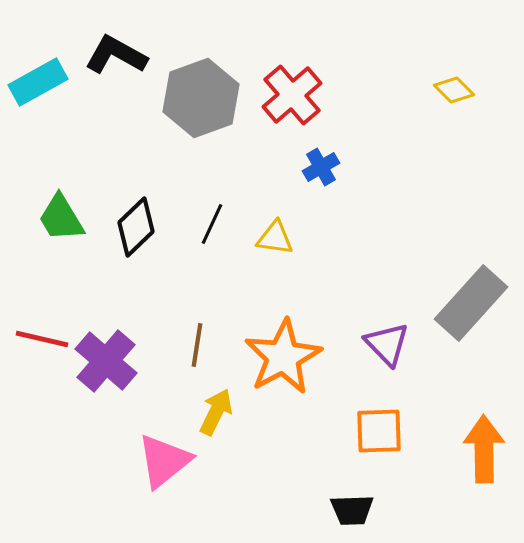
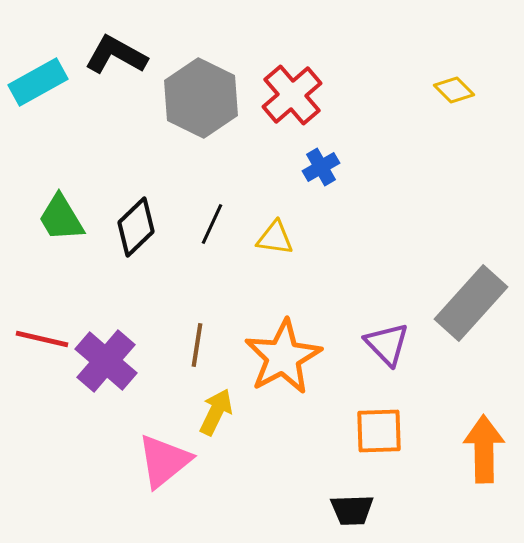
gray hexagon: rotated 14 degrees counterclockwise
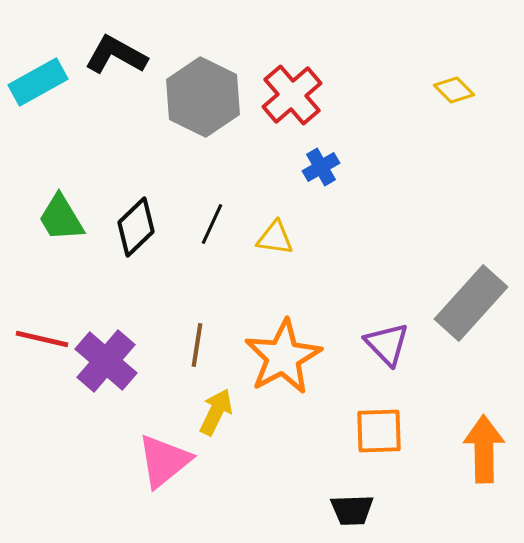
gray hexagon: moved 2 px right, 1 px up
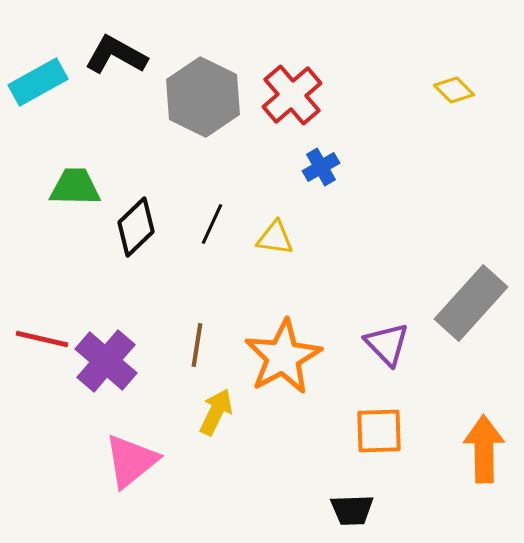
green trapezoid: moved 14 px right, 31 px up; rotated 122 degrees clockwise
pink triangle: moved 33 px left
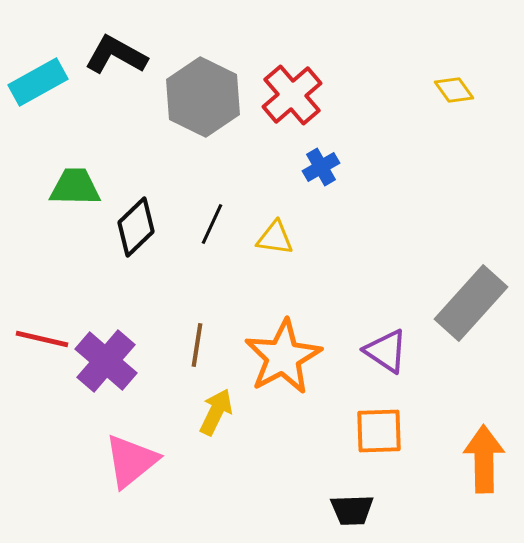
yellow diamond: rotated 9 degrees clockwise
purple triangle: moved 1 px left, 7 px down; rotated 12 degrees counterclockwise
orange arrow: moved 10 px down
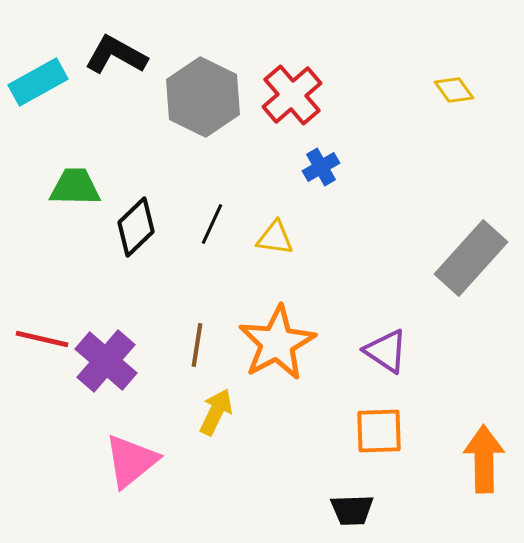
gray rectangle: moved 45 px up
orange star: moved 6 px left, 14 px up
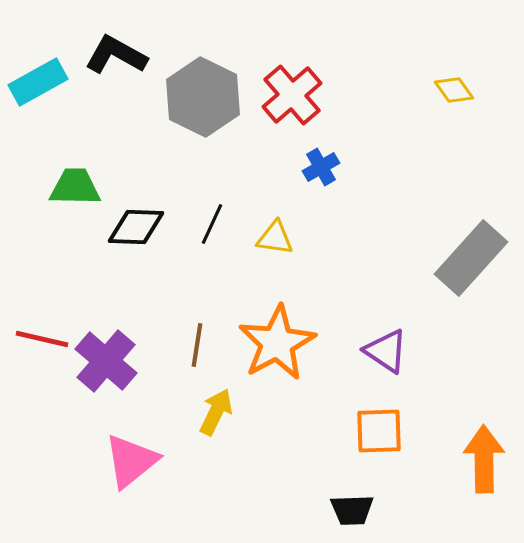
black diamond: rotated 46 degrees clockwise
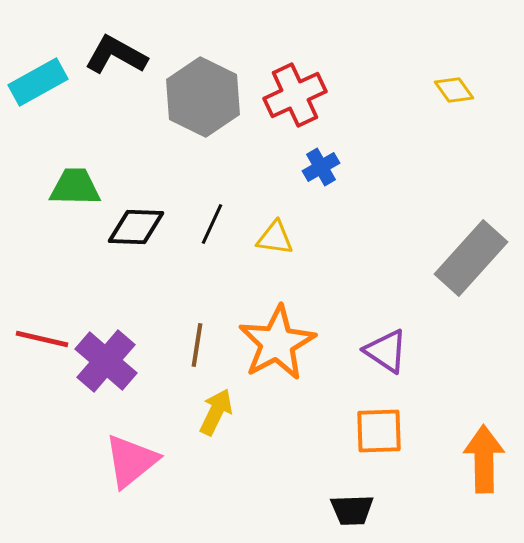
red cross: moved 3 px right; rotated 16 degrees clockwise
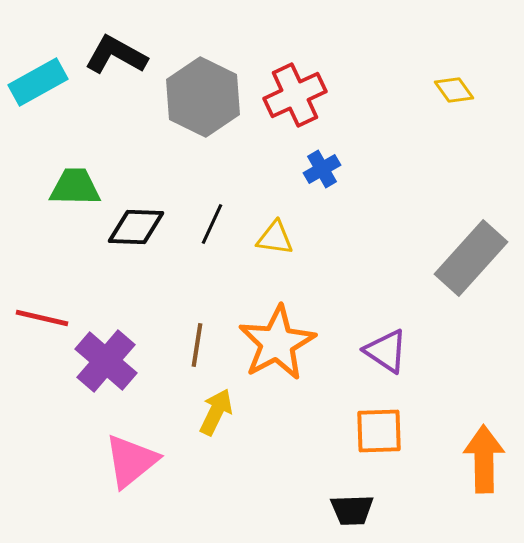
blue cross: moved 1 px right, 2 px down
red line: moved 21 px up
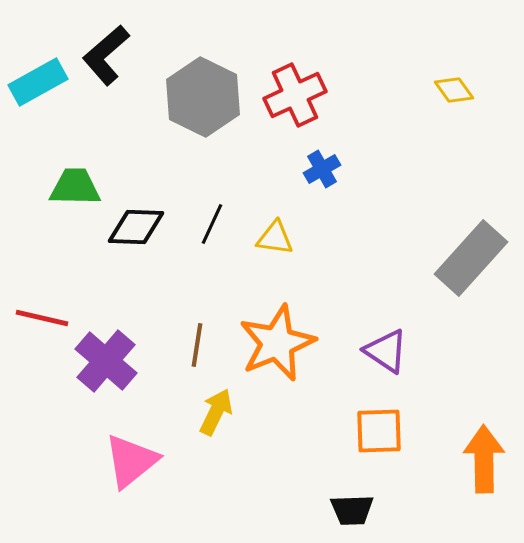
black L-shape: moved 10 px left; rotated 70 degrees counterclockwise
orange star: rotated 6 degrees clockwise
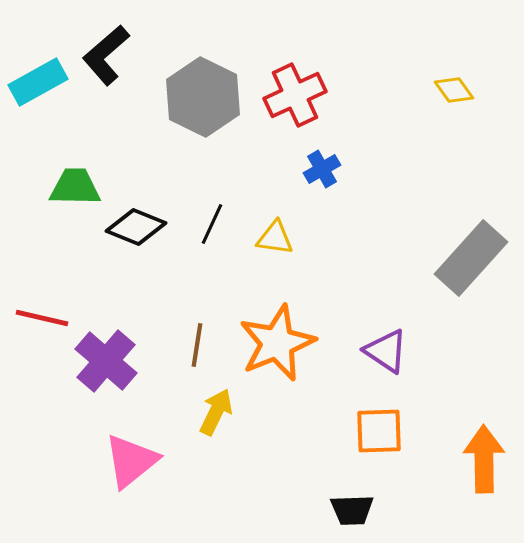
black diamond: rotated 20 degrees clockwise
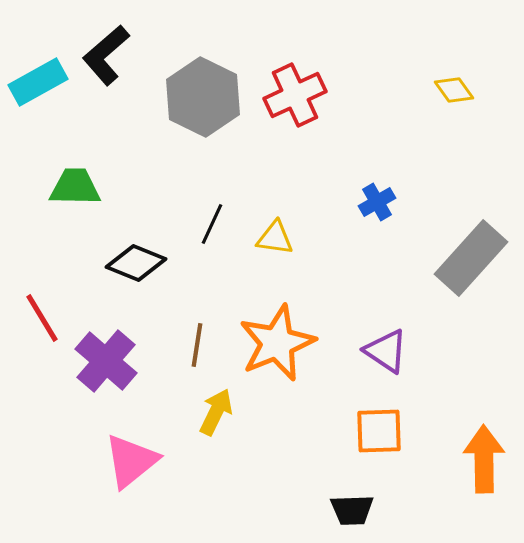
blue cross: moved 55 px right, 33 px down
black diamond: moved 36 px down
red line: rotated 46 degrees clockwise
